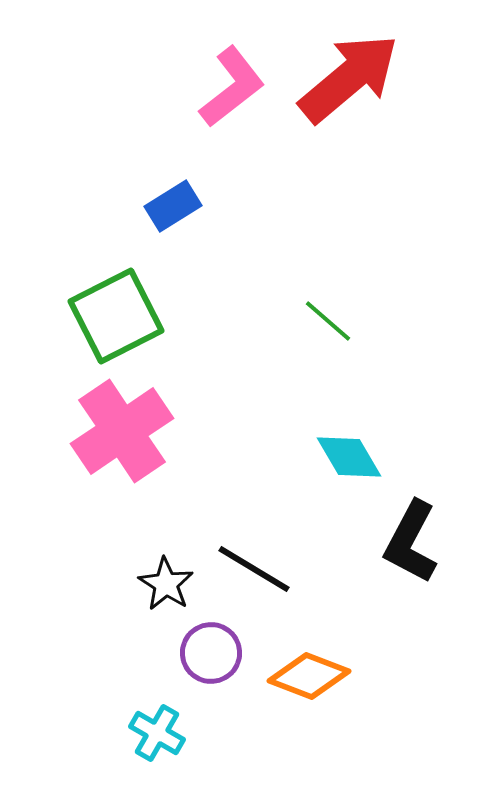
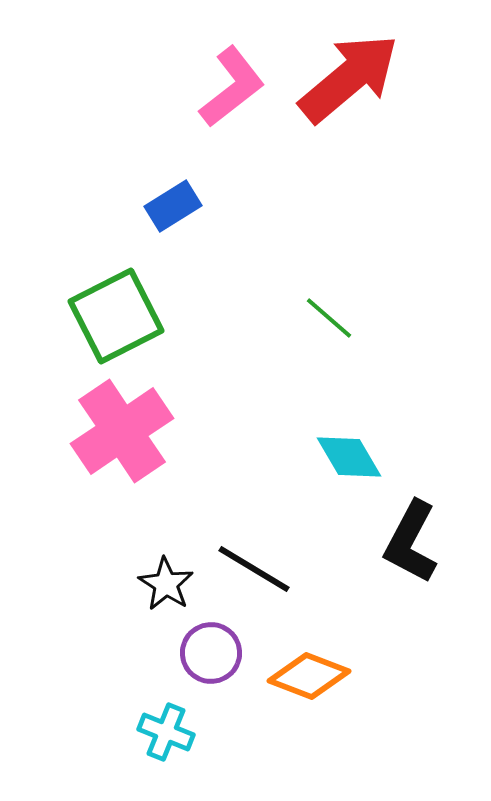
green line: moved 1 px right, 3 px up
cyan cross: moved 9 px right, 1 px up; rotated 8 degrees counterclockwise
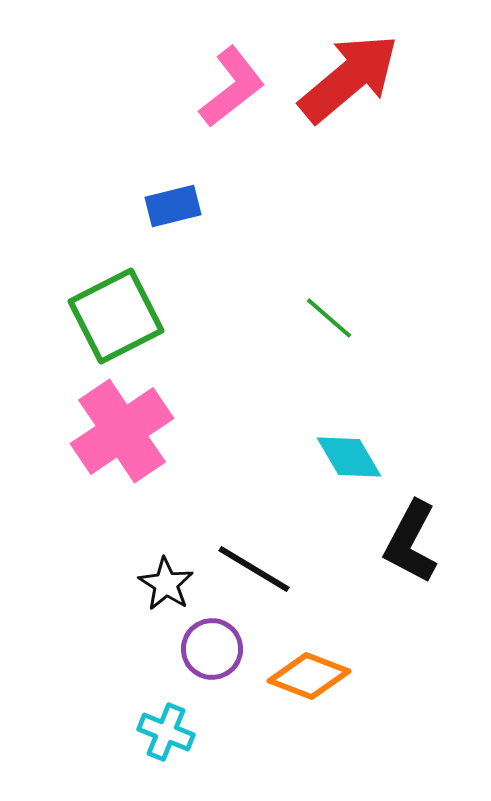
blue rectangle: rotated 18 degrees clockwise
purple circle: moved 1 px right, 4 px up
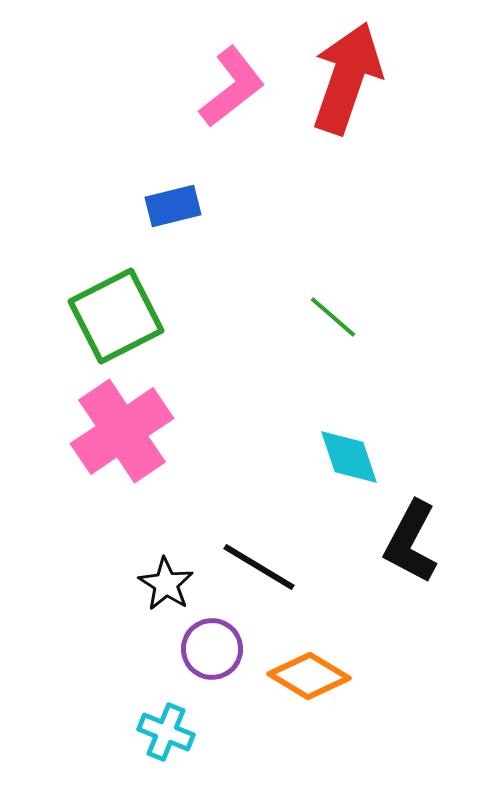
red arrow: moved 2 px left; rotated 31 degrees counterclockwise
green line: moved 4 px right, 1 px up
cyan diamond: rotated 12 degrees clockwise
black line: moved 5 px right, 2 px up
orange diamond: rotated 10 degrees clockwise
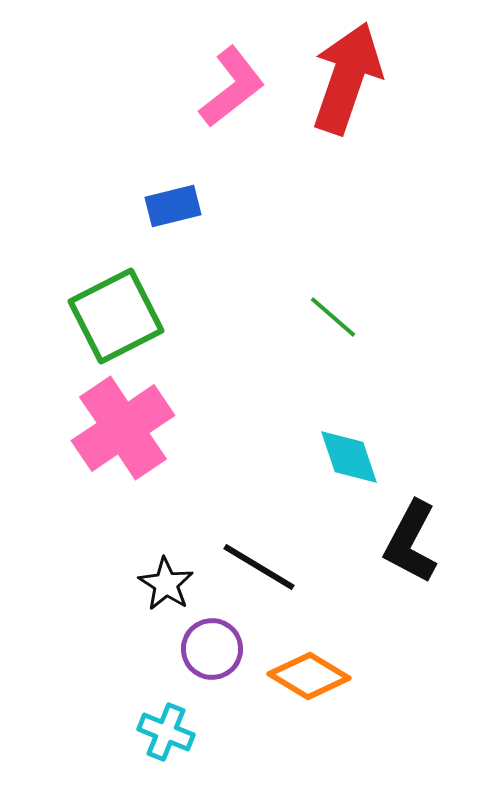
pink cross: moved 1 px right, 3 px up
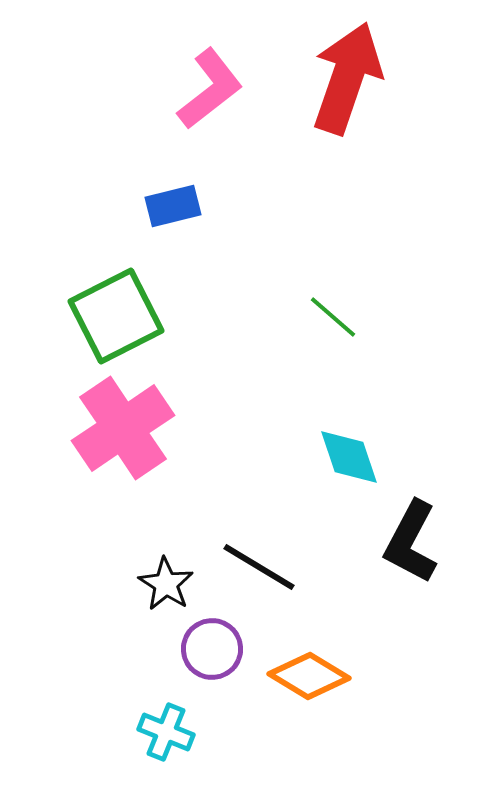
pink L-shape: moved 22 px left, 2 px down
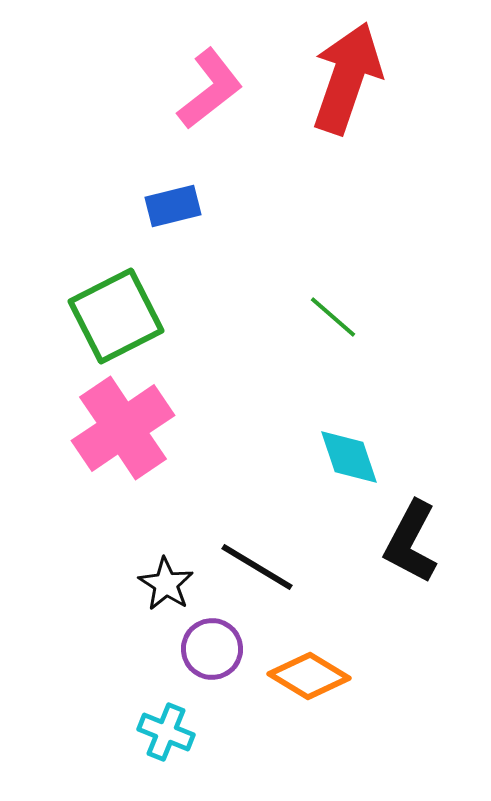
black line: moved 2 px left
